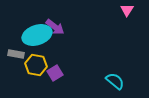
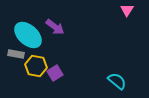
cyan ellipse: moved 9 px left; rotated 60 degrees clockwise
yellow hexagon: moved 1 px down
cyan semicircle: moved 2 px right
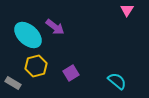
gray rectangle: moved 3 px left, 29 px down; rotated 21 degrees clockwise
yellow hexagon: rotated 25 degrees counterclockwise
purple square: moved 16 px right
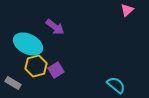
pink triangle: rotated 16 degrees clockwise
cyan ellipse: moved 9 px down; rotated 16 degrees counterclockwise
purple square: moved 15 px left, 3 px up
cyan semicircle: moved 1 px left, 4 px down
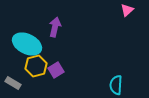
purple arrow: rotated 114 degrees counterclockwise
cyan ellipse: moved 1 px left
cyan semicircle: rotated 126 degrees counterclockwise
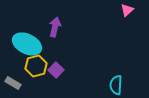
purple square: rotated 14 degrees counterclockwise
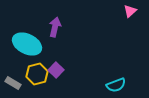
pink triangle: moved 3 px right, 1 px down
yellow hexagon: moved 1 px right, 8 px down
cyan semicircle: rotated 114 degrees counterclockwise
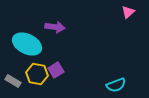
pink triangle: moved 2 px left, 1 px down
purple arrow: rotated 84 degrees clockwise
purple square: rotated 14 degrees clockwise
yellow hexagon: rotated 25 degrees clockwise
gray rectangle: moved 2 px up
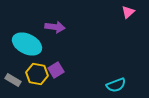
gray rectangle: moved 1 px up
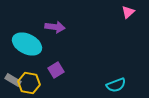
yellow hexagon: moved 8 px left, 9 px down
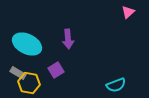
purple arrow: moved 13 px right, 12 px down; rotated 78 degrees clockwise
gray rectangle: moved 5 px right, 7 px up
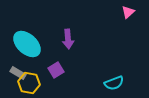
cyan ellipse: rotated 16 degrees clockwise
cyan semicircle: moved 2 px left, 2 px up
